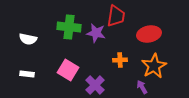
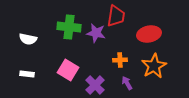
purple arrow: moved 15 px left, 4 px up
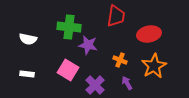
purple star: moved 8 px left, 12 px down
orange cross: rotated 24 degrees clockwise
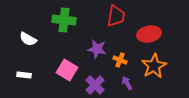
green cross: moved 5 px left, 7 px up
white semicircle: rotated 18 degrees clockwise
purple star: moved 9 px right, 4 px down
pink square: moved 1 px left
white rectangle: moved 3 px left, 1 px down
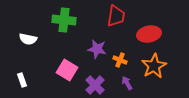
white semicircle: rotated 18 degrees counterclockwise
white rectangle: moved 2 px left, 5 px down; rotated 64 degrees clockwise
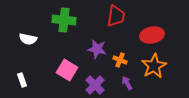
red ellipse: moved 3 px right, 1 px down
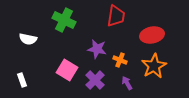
green cross: rotated 20 degrees clockwise
purple cross: moved 5 px up
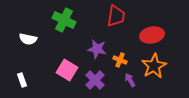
purple arrow: moved 3 px right, 3 px up
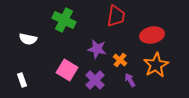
orange cross: rotated 16 degrees clockwise
orange star: moved 2 px right, 1 px up
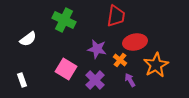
red ellipse: moved 17 px left, 7 px down
white semicircle: rotated 48 degrees counterclockwise
pink square: moved 1 px left, 1 px up
